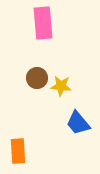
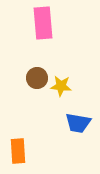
blue trapezoid: rotated 40 degrees counterclockwise
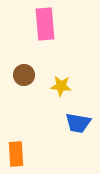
pink rectangle: moved 2 px right, 1 px down
brown circle: moved 13 px left, 3 px up
orange rectangle: moved 2 px left, 3 px down
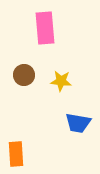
pink rectangle: moved 4 px down
yellow star: moved 5 px up
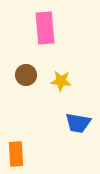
brown circle: moved 2 px right
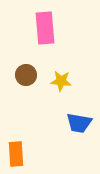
blue trapezoid: moved 1 px right
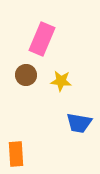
pink rectangle: moved 3 px left, 11 px down; rotated 28 degrees clockwise
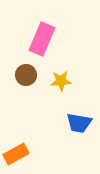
yellow star: rotated 10 degrees counterclockwise
orange rectangle: rotated 65 degrees clockwise
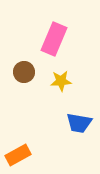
pink rectangle: moved 12 px right
brown circle: moved 2 px left, 3 px up
orange rectangle: moved 2 px right, 1 px down
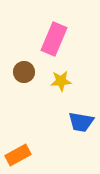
blue trapezoid: moved 2 px right, 1 px up
